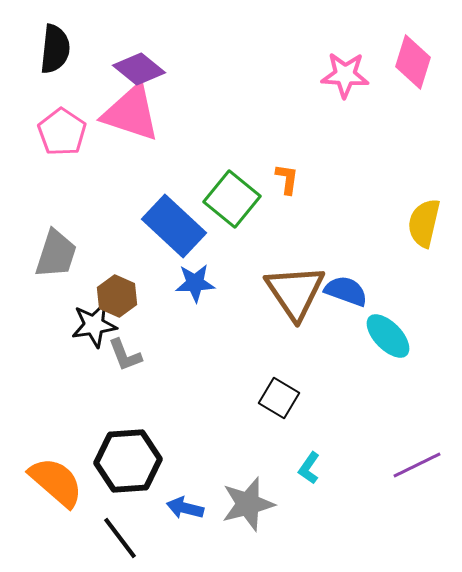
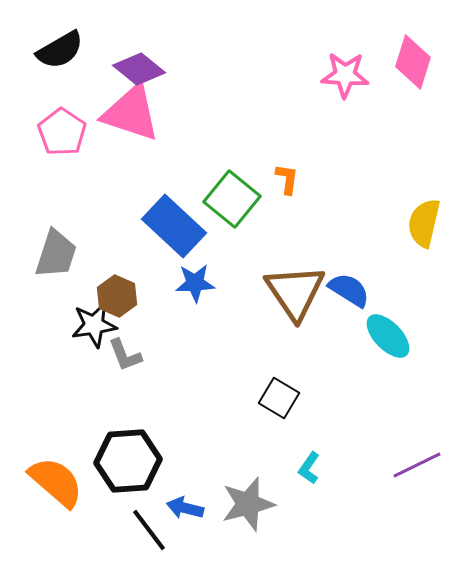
black semicircle: moved 5 px right, 1 px down; rotated 54 degrees clockwise
blue semicircle: moved 3 px right, 1 px up; rotated 12 degrees clockwise
black line: moved 29 px right, 8 px up
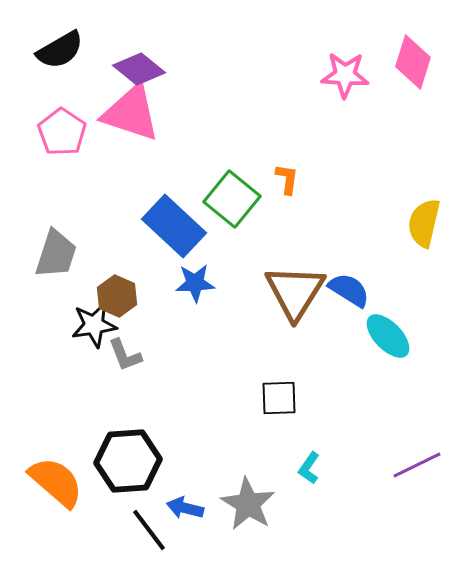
brown triangle: rotated 6 degrees clockwise
black square: rotated 33 degrees counterclockwise
gray star: rotated 26 degrees counterclockwise
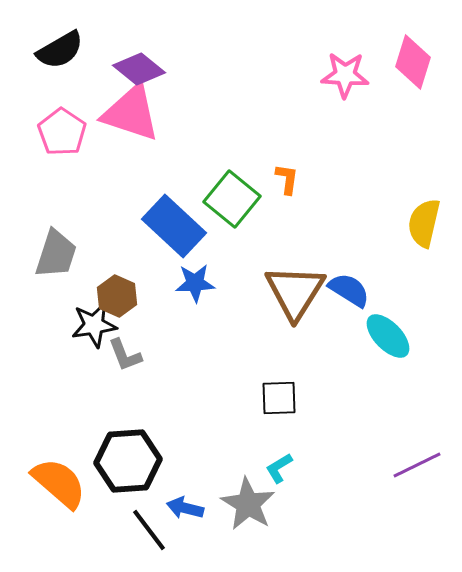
cyan L-shape: moved 30 px left; rotated 24 degrees clockwise
orange semicircle: moved 3 px right, 1 px down
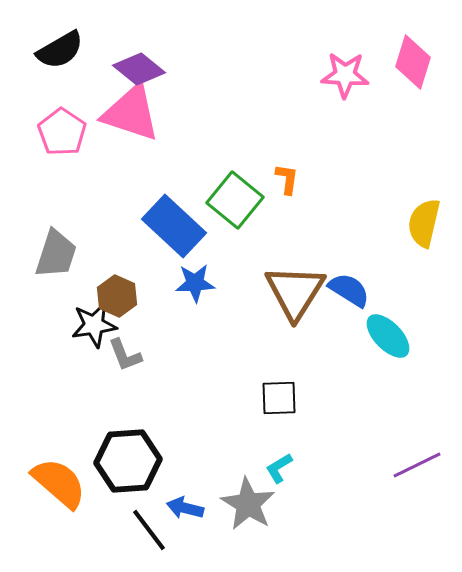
green square: moved 3 px right, 1 px down
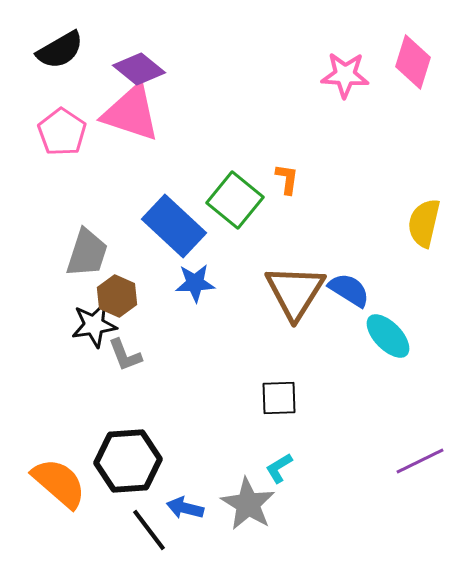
gray trapezoid: moved 31 px right, 1 px up
purple line: moved 3 px right, 4 px up
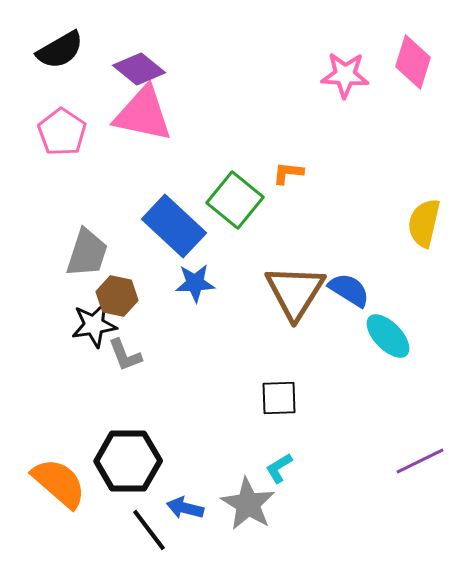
pink triangle: moved 12 px right, 1 px down; rotated 6 degrees counterclockwise
orange L-shape: moved 1 px right, 6 px up; rotated 92 degrees counterclockwise
brown hexagon: rotated 12 degrees counterclockwise
black hexagon: rotated 4 degrees clockwise
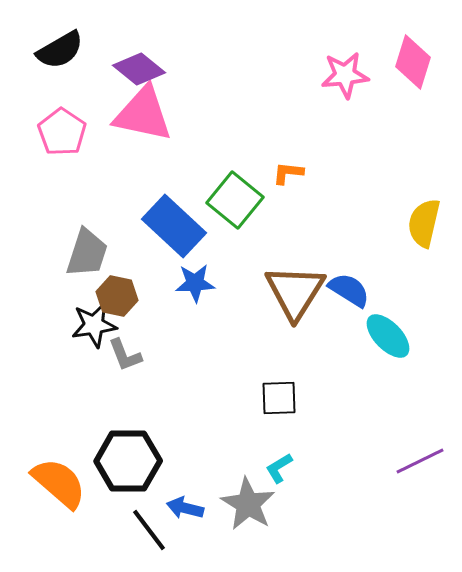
pink star: rotated 9 degrees counterclockwise
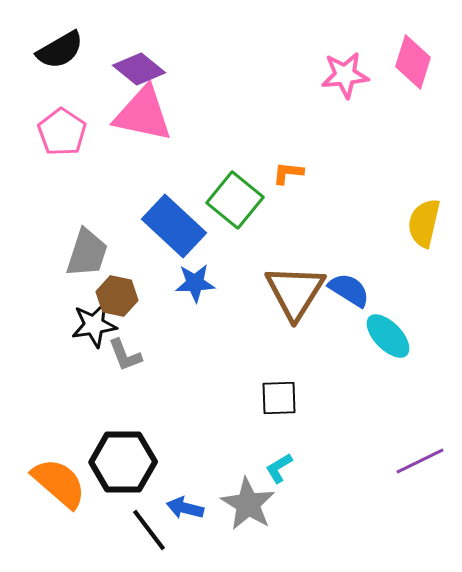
black hexagon: moved 5 px left, 1 px down
